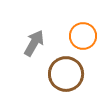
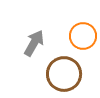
brown circle: moved 2 px left
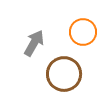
orange circle: moved 4 px up
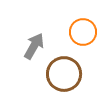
gray arrow: moved 3 px down
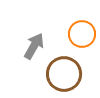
orange circle: moved 1 px left, 2 px down
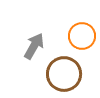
orange circle: moved 2 px down
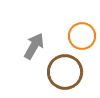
brown circle: moved 1 px right, 2 px up
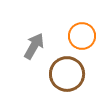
brown circle: moved 2 px right, 2 px down
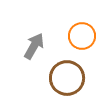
brown circle: moved 4 px down
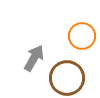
gray arrow: moved 12 px down
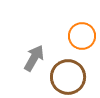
brown circle: moved 1 px right, 1 px up
